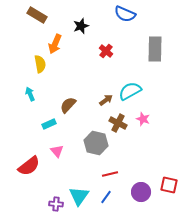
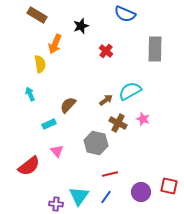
red square: moved 1 px down
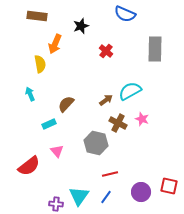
brown rectangle: moved 1 px down; rotated 24 degrees counterclockwise
brown semicircle: moved 2 px left, 1 px up
pink star: moved 1 px left
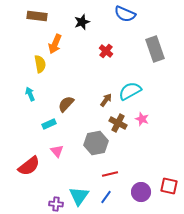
black star: moved 1 px right, 4 px up
gray rectangle: rotated 20 degrees counterclockwise
brown arrow: rotated 16 degrees counterclockwise
gray hexagon: rotated 25 degrees counterclockwise
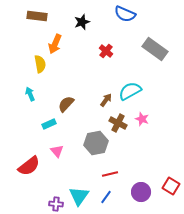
gray rectangle: rotated 35 degrees counterclockwise
red square: moved 2 px right; rotated 18 degrees clockwise
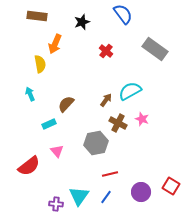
blue semicircle: moved 2 px left; rotated 150 degrees counterclockwise
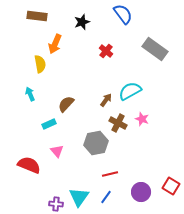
red semicircle: moved 1 px up; rotated 120 degrees counterclockwise
cyan triangle: moved 1 px down
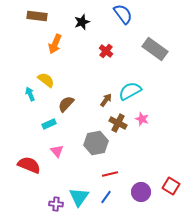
yellow semicircle: moved 6 px right, 16 px down; rotated 42 degrees counterclockwise
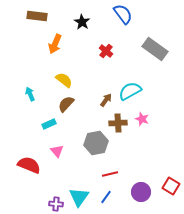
black star: rotated 21 degrees counterclockwise
yellow semicircle: moved 18 px right
brown cross: rotated 30 degrees counterclockwise
